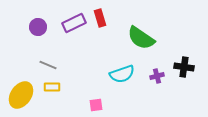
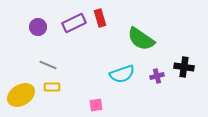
green semicircle: moved 1 px down
yellow ellipse: rotated 24 degrees clockwise
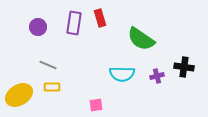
purple rectangle: rotated 55 degrees counterclockwise
cyan semicircle: rotated 20 degrees clockwise
yellow ellipse: moved 2 px left
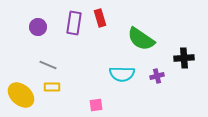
black cross: moved 9 px up; rotated 12 degrees counterclockwise
yellow ellipse: moved 2 px right; rotated 72 degrees clockwise
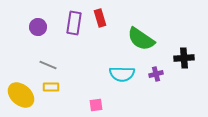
purple cross: moved 1 px left, 2 px up
yellow rectangle: moved 1 px left
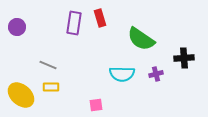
purple circle: moved 21 px left
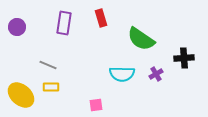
red rectangle: moved 1 px right
purple rectangle: moved 10 px left
purple cross: rotated 16 degrees counterclockwise
